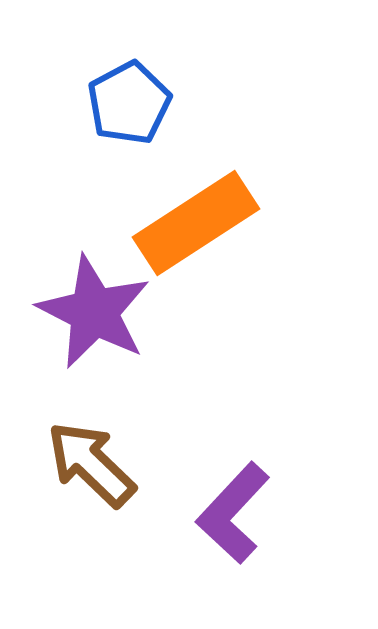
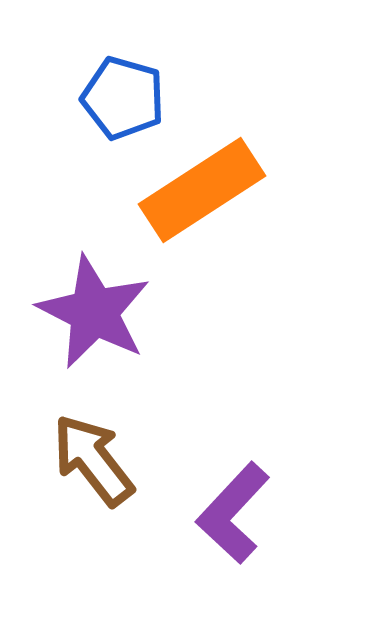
blue pentagon: moved 6 px left, 5 px up; rotated 28 degrees counterclockwise
orange rectangle: moved 6 px right, 33 px up
brown arrow: moved 2 px right, 4 px up; rotated 8 degrees clockwise
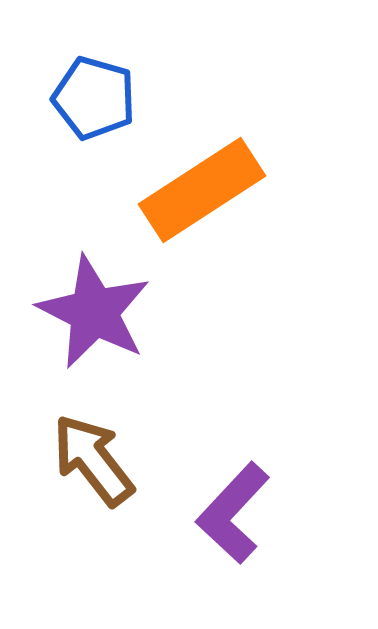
blue pentagon: moved 29 px left
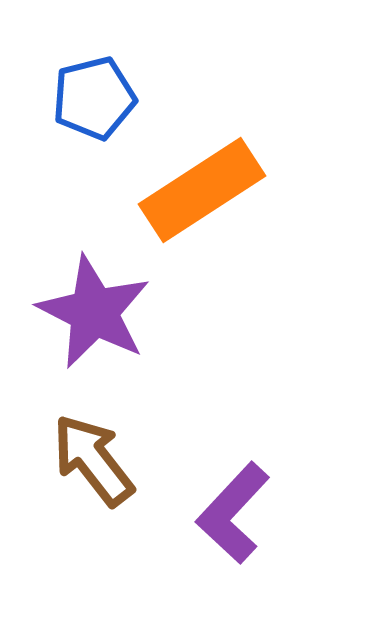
blue pentagon: rotated 30 degrees counterclockwise
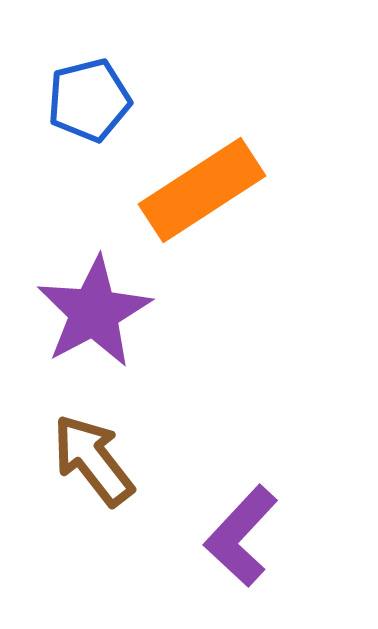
blue pentagon: moved 5 px left, 2 px down
purple star: rotated 17 degrees clockwise
purple L-shape: moved 8 px right, 23 px down
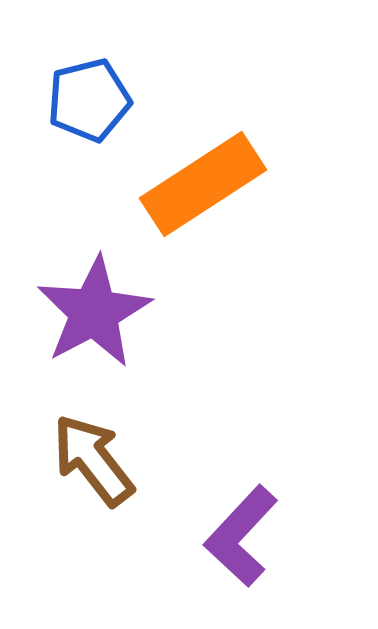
orange rectangle: moved 1 px right, 6 px up
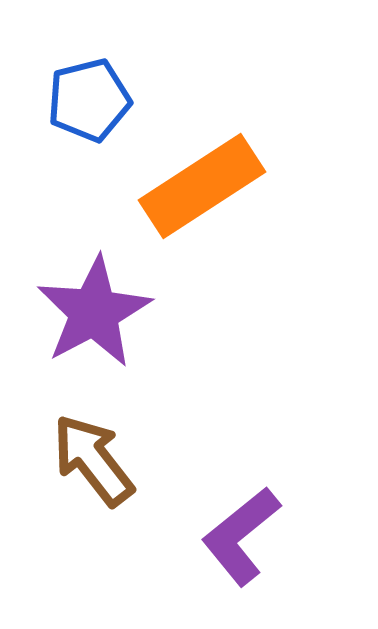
orange rectangle: moved 1 px left, 2 px down
purple L-shape: rotated 8 degrees clockwise
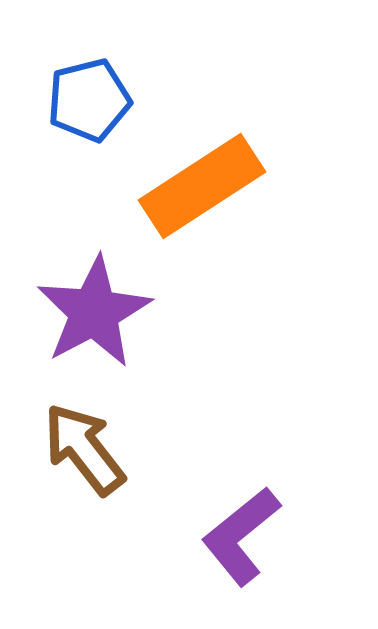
brown arrow: moved 9 px left, 11 px up
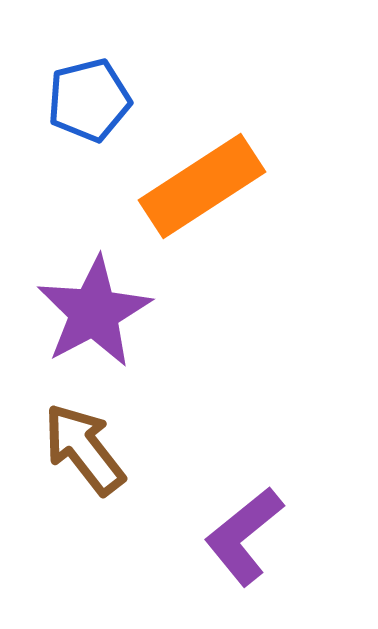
purple L-shape: moved 3 px right
